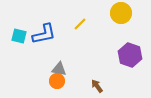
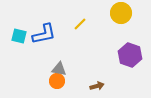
brown arrow: rotated 112 degrees clockwise
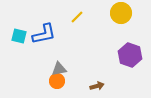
yellow line: moved 3 px left, 7 px up
gray triangle: rotated 21 degrees counterclockwise
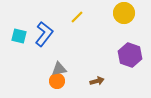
yellow circle: moved 3 px right
blue L-shape: rotated 40 degrees counterclockwise
brown arrow: moved 5 px up
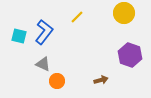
blue L-shape: moved 2 px up
gray triangle: moved 16 px left, 5 px up; rotated 35 degrees clockwise
brown arrow: moved 4 px right, 1 px up
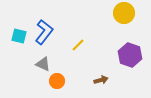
yellow line: moved 1 px right, 28 px down
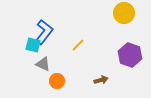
cyan square: moved 14 px right, 9 px down
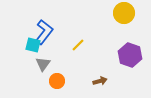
gray triangle: rotated 42 degrees clockwise
brown arrow: moved 1 px left, 1 px down
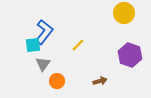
cyan square: rotated 21 degrees counterclockwise
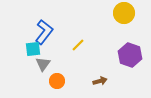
cyan square: moved 4 px down
